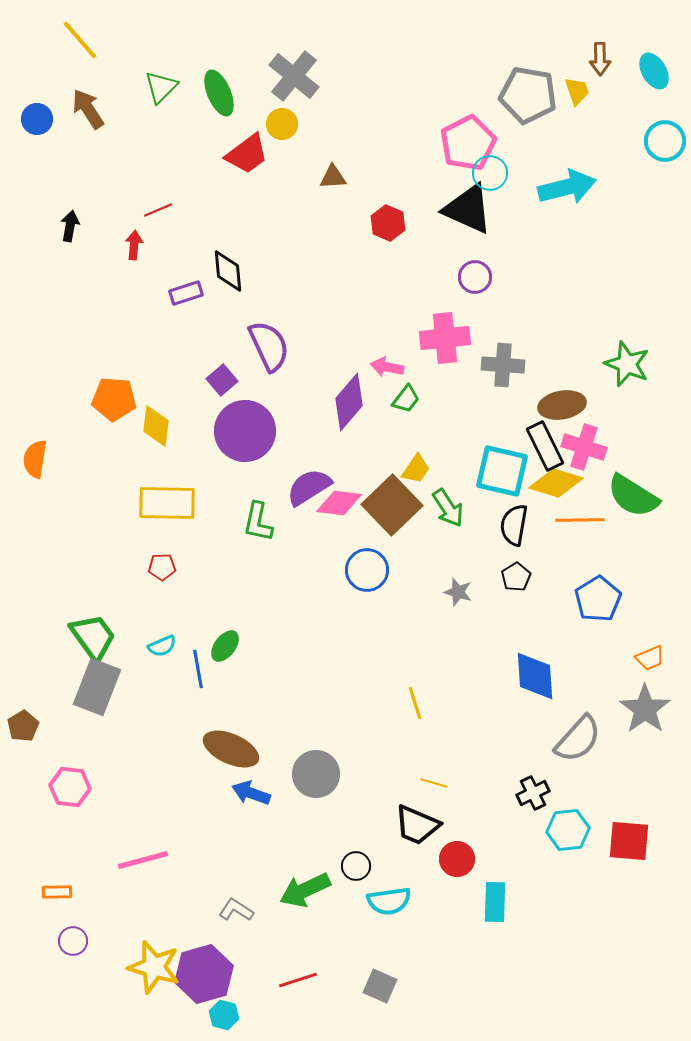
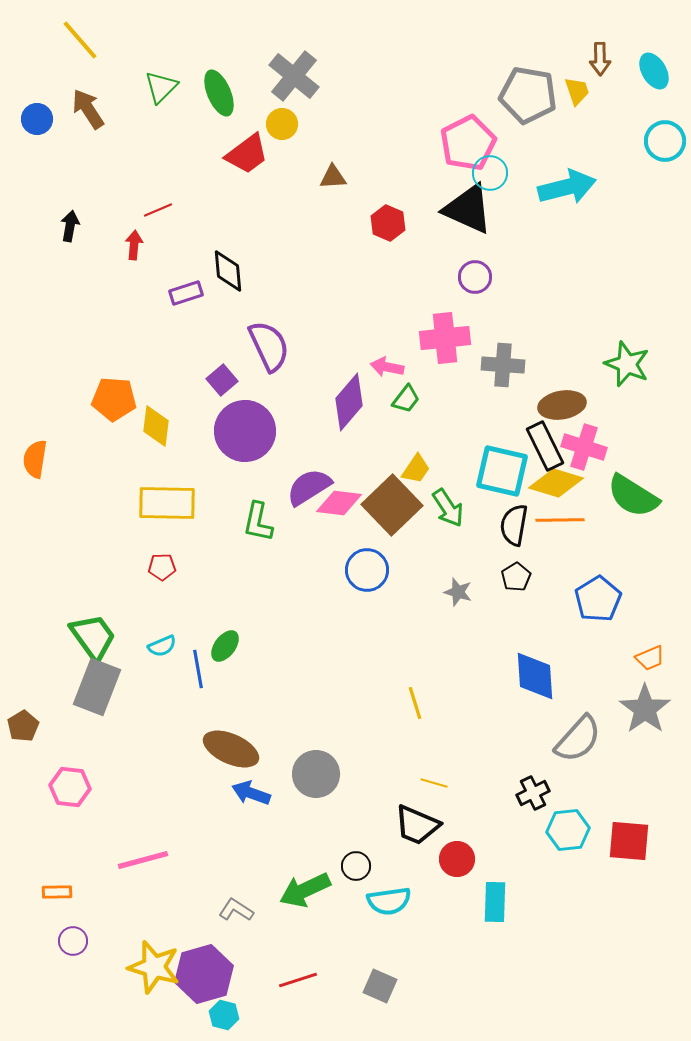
orange line at (580, 520): moved 20 px left
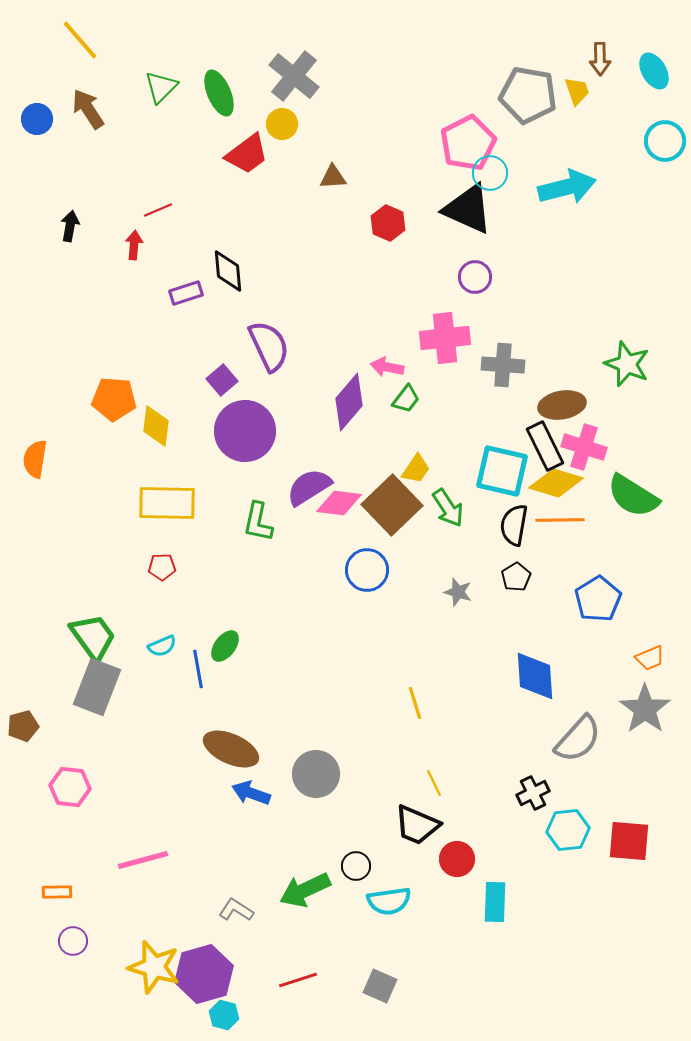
brown pentagon at (23, 726): rotated 16 degrees clockwise
yellow line at (434, 783): rotated 48 degrees clockwise
